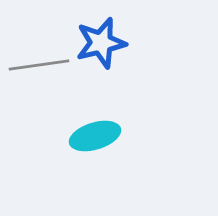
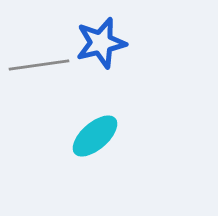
cyan ellipse: rotated 24 degrees counterclockwise
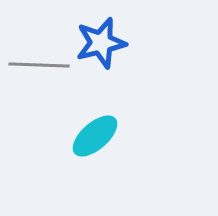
gray line: rotated 10 degrees clockwise
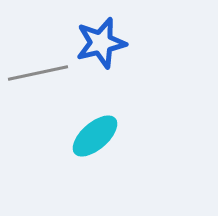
gray line: moved 1 px left, 8 px down; rotated 14 degrees counterclockwise
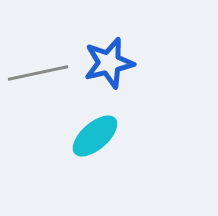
blue star: moved 8 px right, 20 px down
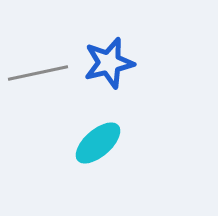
cyan ellipse: moved 3 px right, 7 px down
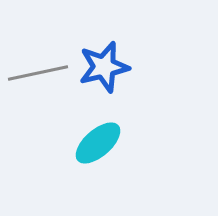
blue star: moved 5 px left, 4 px down
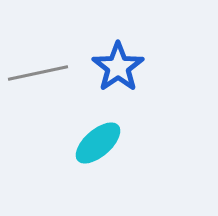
blue star: moved 14 px right; rotated 21 degrees counterclockwise
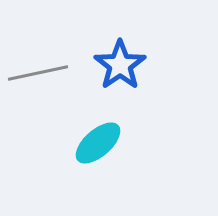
blue star: moved 2 px right, 2 px up
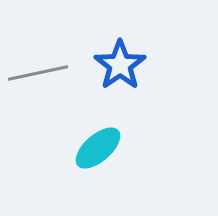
cyan ellipse: moved 5 px down
